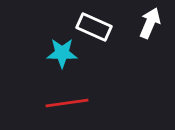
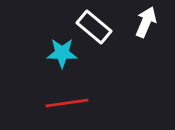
white arrow: moved 4 px left, 1 px up
white rectangle: rotated 16 degrees clockwise
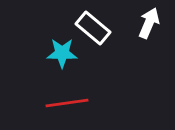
white arrow: moved 3 px right, 1 px down
white rectangle: moved 1 px left, 1 px down
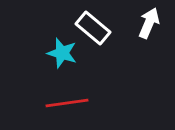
cyan star: rotated 16 degrees clockwise
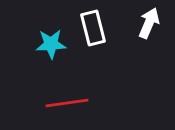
white rectangle: rotated 36 degrees clockwise
cyan star: moved 11 px left, 9 px up; rotated 20 degrees counterclockwise
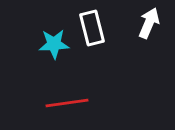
white rectangle: moved 1 px left
cyan star: moved 3 px right
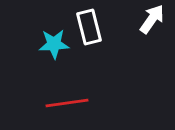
white arrow: moved 3 px right, 4 px up; rotated 12 degrees clockwise
white rectangle: moved 3 px left, 1 px up
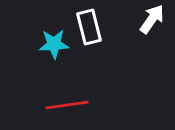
red line: moved 2 px down
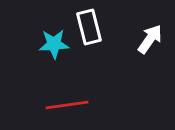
white arrow: moved 2 px left, 20 px down
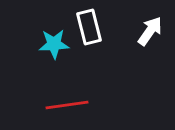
white arrow: moved 8 px up
